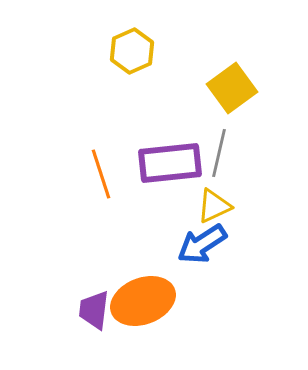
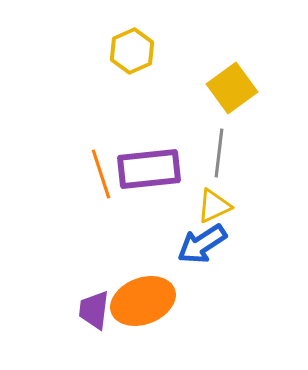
gray line: rotated 6 degrees counterclockwise
purple rectangle: moved 21 px left, 6 px down
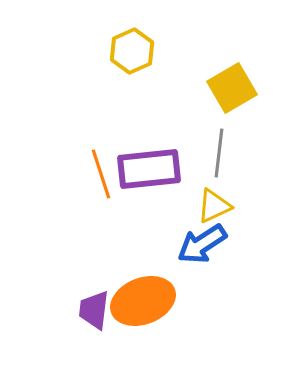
yellow square: rotated 6 degrees clockwise
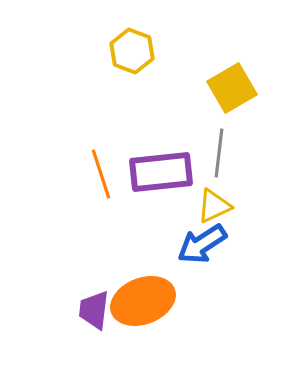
yellow hexagon: rotated 15 degrees counterclockwise
purple rectangle: moved 12 px right, 3 px down
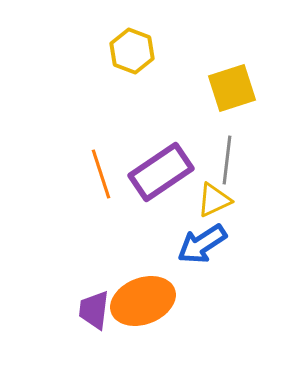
yellow square: rotated 12 degrees clockwise
gray line: moved 8 px right, 7 px down
purple rectangle: rotated 28 degrees counterclockwise
yellow triangle: moved 6 px up
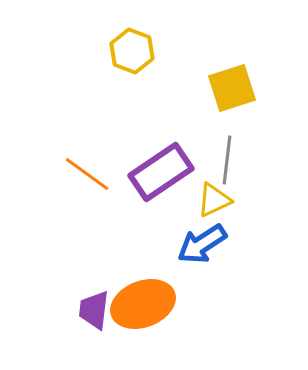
orange line: moved 14 px left; rotated 36 degrees counterclockwise
orange ellipse: moved 3 px down
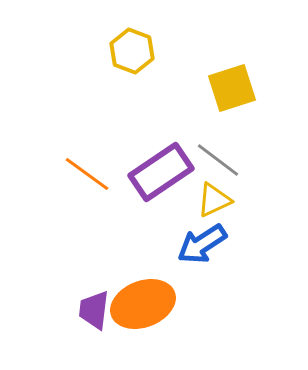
gray line: moved 9 px left; rotated 60 degrees counterclockwise
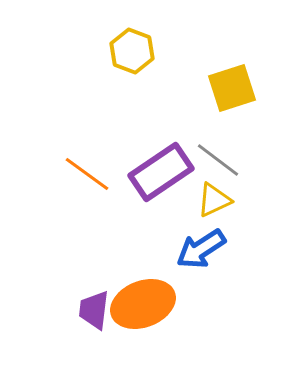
blue arrow: moved 1 px left, 5 px down
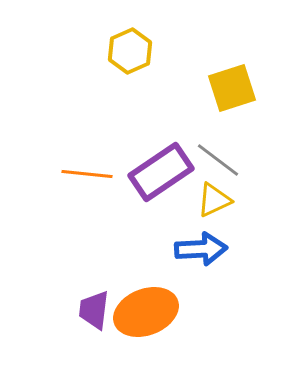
yellow hexagon: moved 2 px left; rotated 15 degrees clockwise
orange line: rotated 30 degrees counterclockwise
blue arrow: rotated 150 degrees counterclockwise
orange ellipse: moved 3 px right, 8 px down
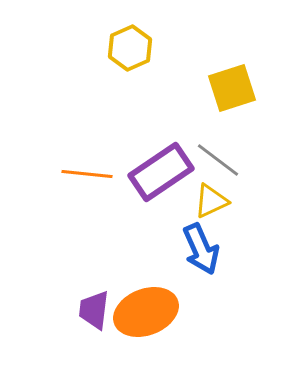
yellow hexagon: moved 3 px up
yellow triangle: moved 3 px left, 1 px down
blue arrow: rotated 69 degrees clockwise
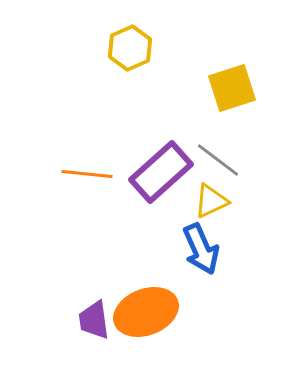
purple rectangle: rotated 8 degrees counterclockwise
purple trapezoid: moved 10 px down; rotated 15 degrees counterclockwise
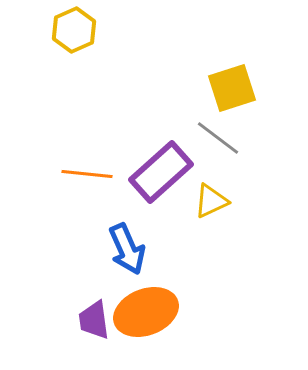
yellow hexagon: moved 56 px left, 18 px up
gray line: moved 22 px up
blue arrow: moved 74 px left
